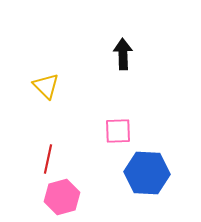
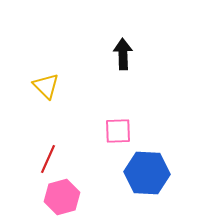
red line: rotated 12 degrees clockwise
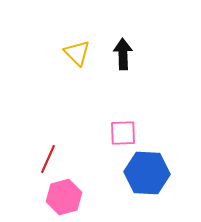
yellow triangle: moved 31 px right, 33 px up
pink square: moved 5 px right, 2 px down
pink hexagon: moved 2 px right
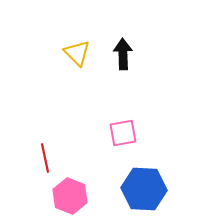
pink square: rotated 8 degrees counterclockwise
red line: moved 3 px left, 1 px up; rotated 36 degrees counterclockwise
blue hexagon: moved 3 px left, 16 px down
pink hexagon: moved 6 px right, 1 px up; rotated 24 degrees counterclockwise
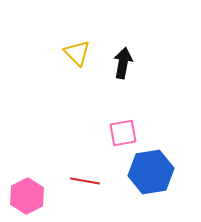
black arrow: moved 9 px down; rotated 12 degrees clockwise
red line: moved 40 px right, 23 px down; rotated 68 degrees counterclockwise
blue hexagon: moved 7 px right, 17 px up; rotated 12 degrees counterclockwise
pink hexagon: moved 43 px left; rotated 12 degrees clockwise
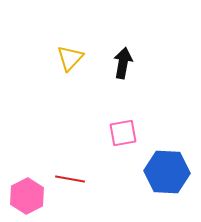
yellow triangle: moved 7 px left, 5 px down; rotated 28 degrees clockwise
blue hexagon: moved 16 px right; rotated 12 degrees clockwise
red line: moved 15 px left, 2 px up
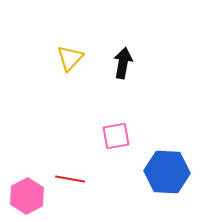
pink square: moved 7 px left, 3 px down
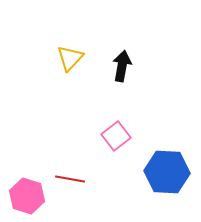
black arrow: moved 1 px left, 3 px down
pink square: rotated 28 degrees counterclockwise
pink hexagon: rotated 16 degrees counterclockwise
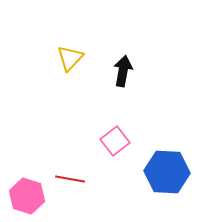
black arrow: moved 1 px right, 5 px down
pink square: moved 1 px left, 5 px down
